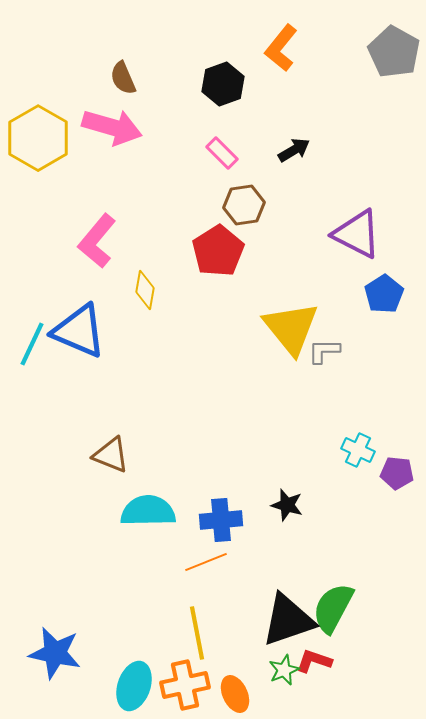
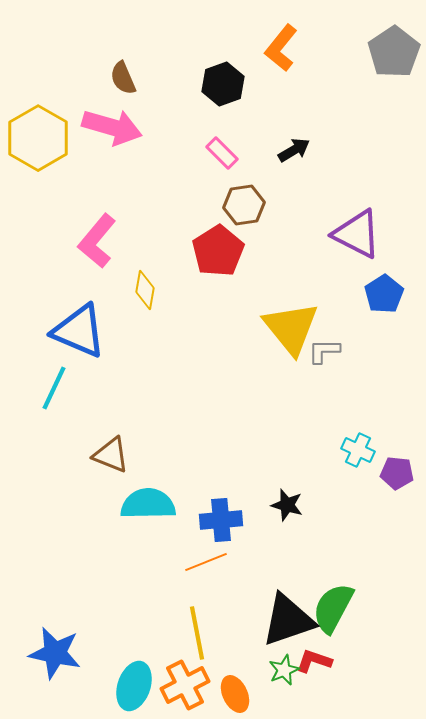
gray pentagon: rotated 9 degrees clockwise
cyan line: moved 22 px right, 44 px down
cyan semicircle: moved 7 px up
orange cross: rotated 15 degrees counterclockwise
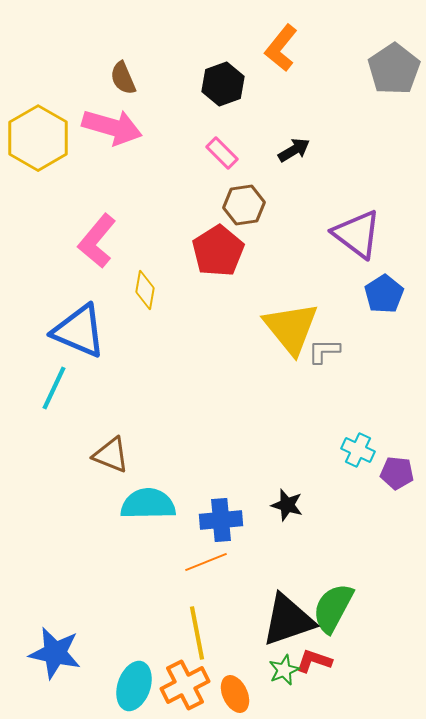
gray pentagon: moved 17 px down
purple triangle: rotated 10 degrees clockwise
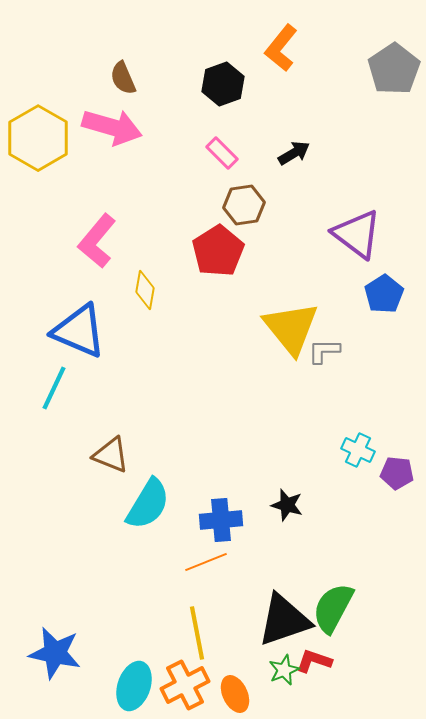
black arrow: moved 3 px down
cyan semicircle: rotated 122 degrees clockwise
black triangle: moved 4 px left
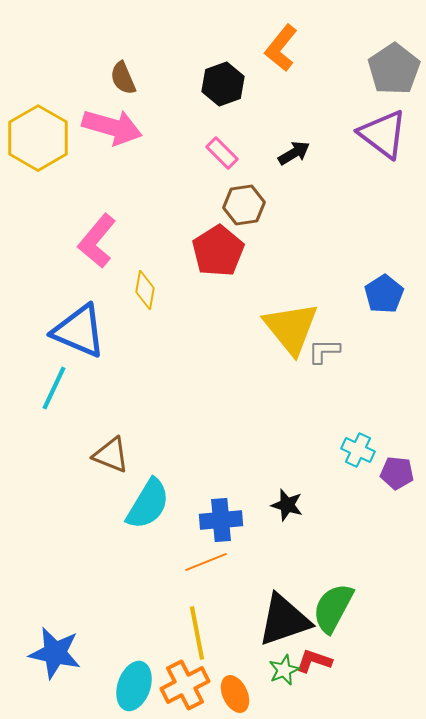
purple triangle: moved 26 px right, 100 px up
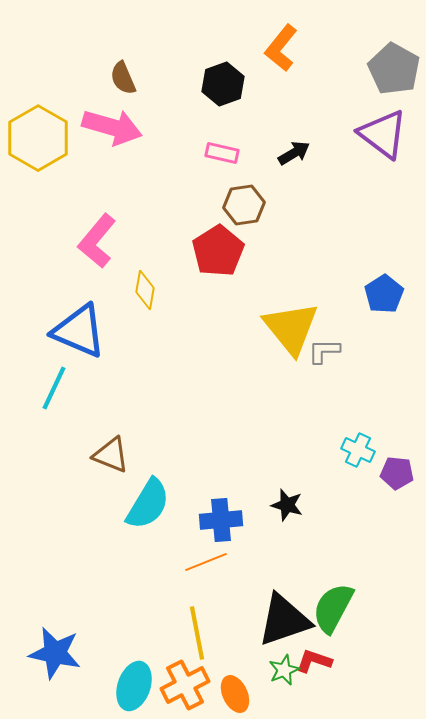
gray pentagon: rotated 9 degrees counterclockwise
pink rectangle: rotated 32 degrees counterclockwise
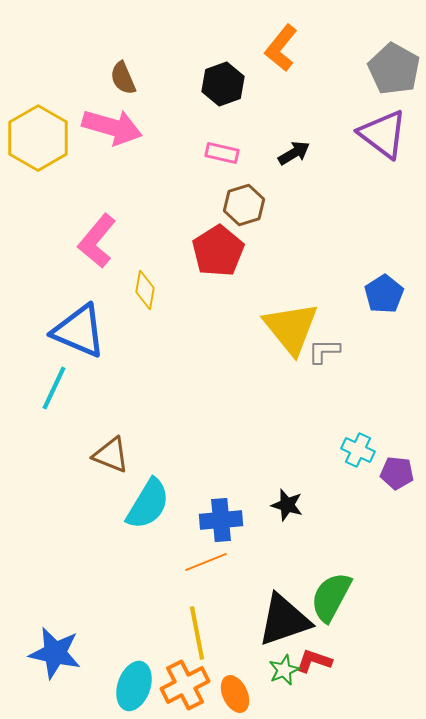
brown hexagon: rotated 9 degrees counterclockwise
green semicircle: moved 2 px left, 11 px up
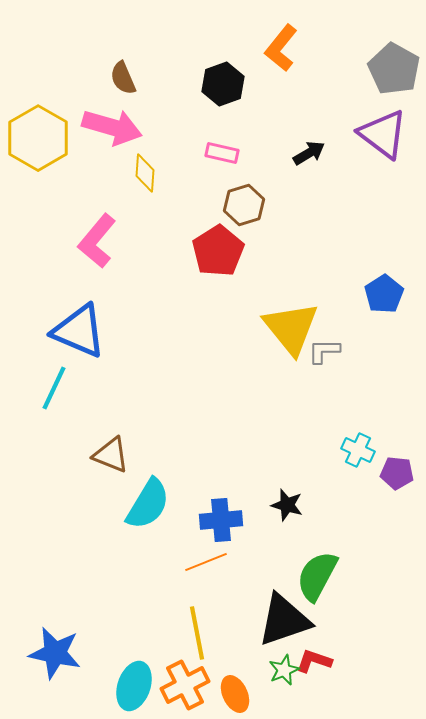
black arrow: moved 15 px right
yellow diamond: moved 117 px up; rotated 6 degrees counterclockwise
green semicircle: moved 14 px left, 21 px up
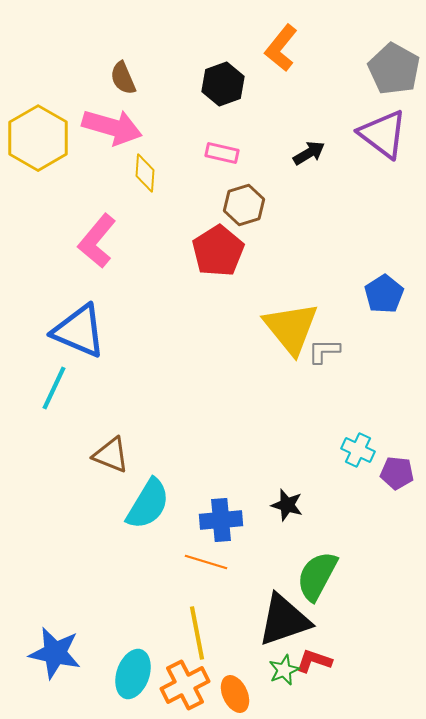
orange line: rotated 39 degrees clockwise
cyan ellipse: moved 1 px left, 12 px up
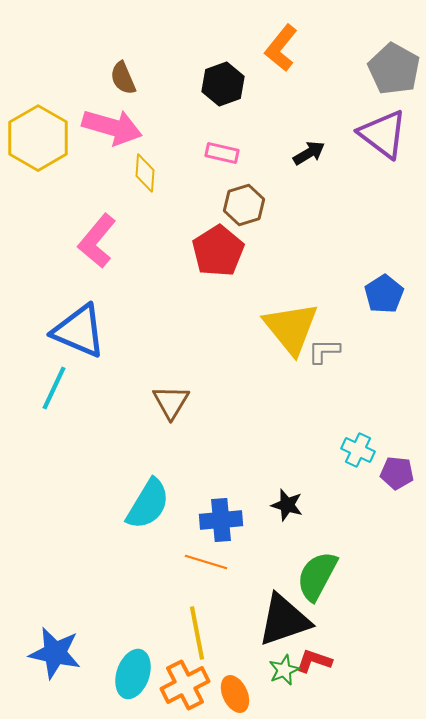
brown triangle: moved 60 px right, 53 px up; rotated 39 degrees clockwise
